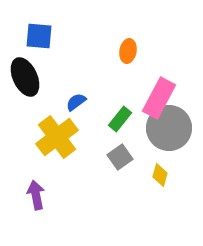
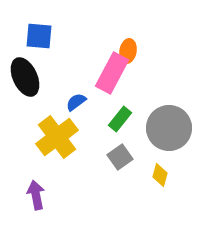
pink rectangle: moved 47 px left, 25 px up
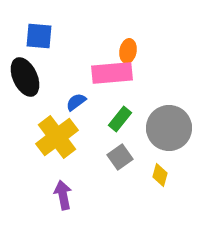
pink rectangle: rotated 57 degrees clockwise
purple arrow: moved 27 px right
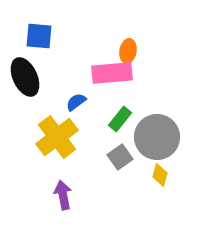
gray circle: moved 12 px left, 9 px down
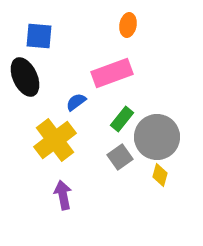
orange ellipse: moved 26 px up
pink rectangle: rotated 15 degrees counterclockwise
green rectangle: moved 2 px right
yellow cross: moved 2 px left, 3 px down
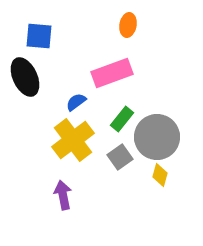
yellow cross: moved 18 px right
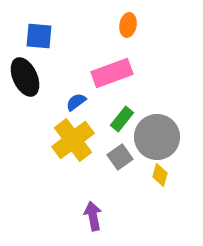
purple arrow: moved 30 px right, 21 px down
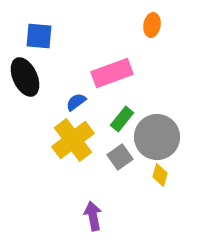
orange ellipse: moved 24 px right
